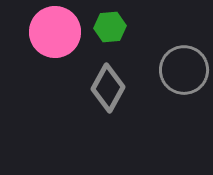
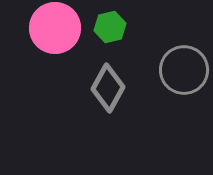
green hexagon: rotated 8 degrees counterclockwise
pink circle: moved 4 px up
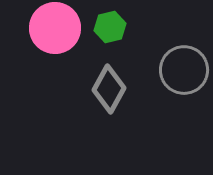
gray diamond: moved 1 px right, 1 px down
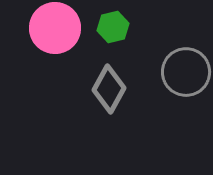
green hexagon: moved 3 px right
gray circle: moved 2 px right, 2 px down
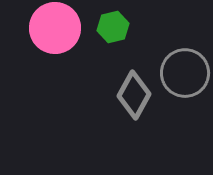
gray circle: moved 1 px left, 1 px down
gray diamond: moved 25 px right, 6 px down
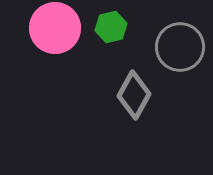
green hexagon: moved 2 px left
gray circle: moved 5 px left, 26 px up
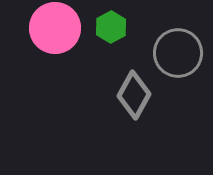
green hexagon: rotated 16 degrees counterclockwise
gray circle: moved 2 px left, 6 px down
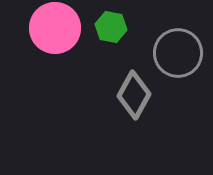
green hexagon: rotated 20 degrees counterclockwise
